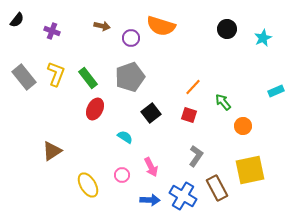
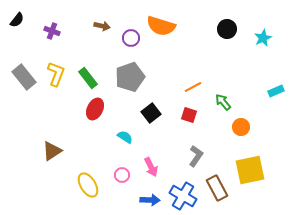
orange line: rotated 18 degrees clockwise
orange circle: moved 2 px left, 1 px down
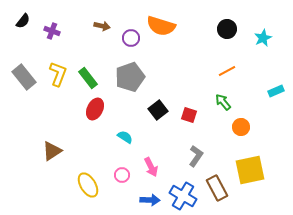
black semicircle: moved 6 px right, 1 px down
yellow L-shape: moved 2 px right
orange line: moved 34 px right, 16 px up
black square: moved 7 px right, 3 px up
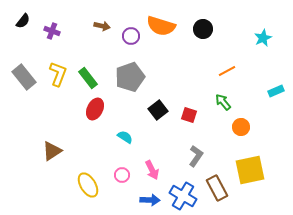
black circle: moved 24 px left
purple circle: moved 2 px up
pink arrow: moved 1 px right, 3 px down
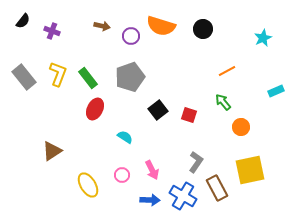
gray L-shape: moved 6 px down
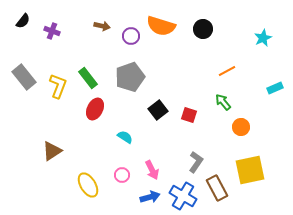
yellow L-shape: moved 12 px down
cyan rectangle: moved 1 px left, 3 px up
blue arrow: moved 3 px up; rotated 18 degrees counterclockwise
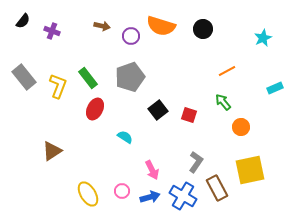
pink circle: moved 16 px down
yellow ellipse: moved 9 px down
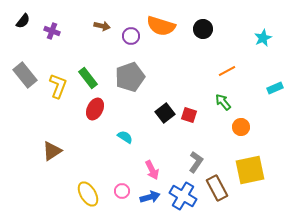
gray rectangle: moved 1 px right, 2 px up
black square: moved 7 px right, 3 px down
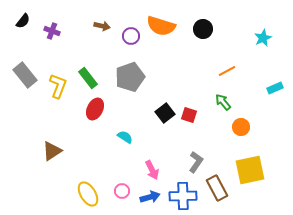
blue cross: rotated 32 degrees counterclockwise
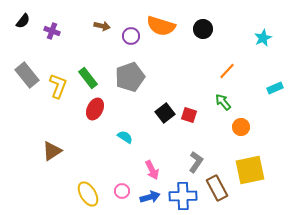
orange line: rotated 18 degrees counterclockwise
gray rectangle: moved 2 px right
